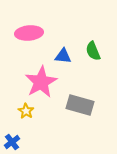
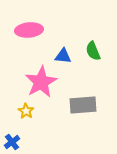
pink ellipse: moved 3 px up
gray rectangle: moved 3 px right; rotated 20 degrees counterclockwise
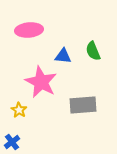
pink star: rotated 16 degrees counterclockwise
yellow star: moved 7 px left, 1 px up
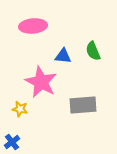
pink ellipse: moved 4 px right, 4 px up
yellow star: moved 1 px right, 1 px up; rotated 21 degrees counterclockwise
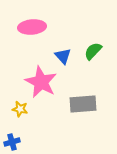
pink ellipse: moved 1 px left, 1 px down
green semicircle: rotated 66 degrees clockwise
blue triangle: rotated 42 degrees clockwise
gray rectangle: moved 1 px up
blue cross: rotated 21 degrees clockwise
